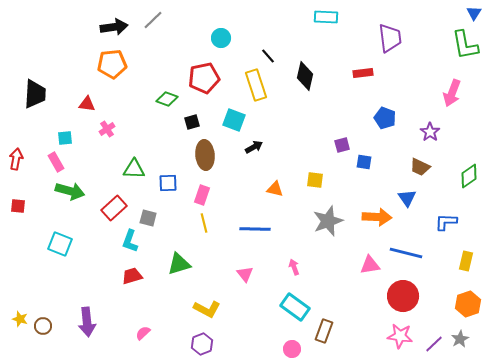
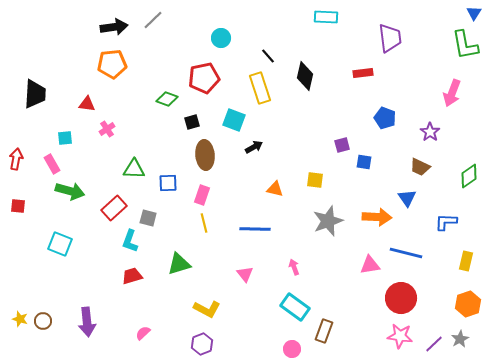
yellow rectangle at (256, 85): moved 4 px right, 3 px down
pink rectangle at (56, 162): moved 4 px left, 2 px down
red circle at (403, 296): moved 2 px left, 2 px down
brown circle at (43, 326): moved 5 px up
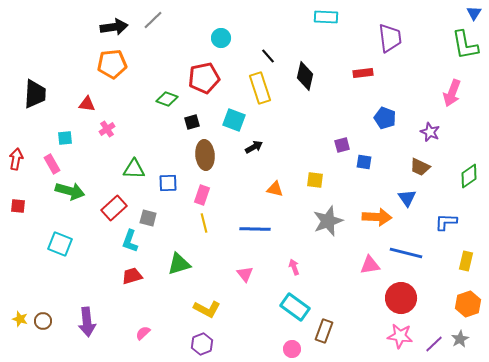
purple star at (430, 132): rotated 12 degrees counterclockwise
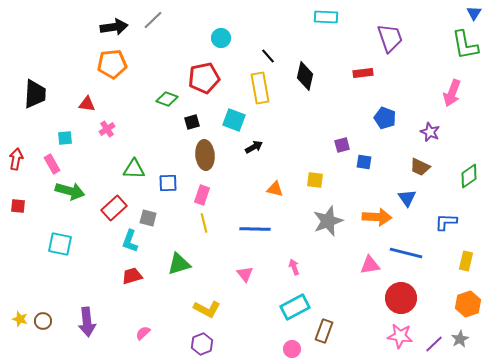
purple trapezoid at (390, 38): rotated 12 degrees counterclockwise
yellow rectangle at (260, 88): rotated 8 degrees clockwise
cyan square at (60, 244): rotated 10 degrees counterclockwise
cyan rectangle at (295, 307): rotated 64 degrees counterclockwise
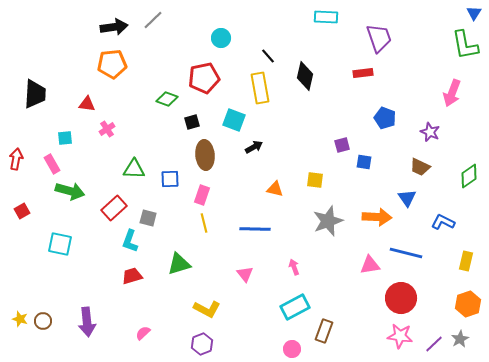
purple trapezoid at (390, 38): moved 11 px left
blue square at (168, 183): moved 2 px right, 4 px up
red square at (18, 206): moved 4 px right, 5 px down; rotated 35 degrees counterclockwise
blue L-shape at (446, 222): moved 3 px left; rotated 25 degrees clockwise
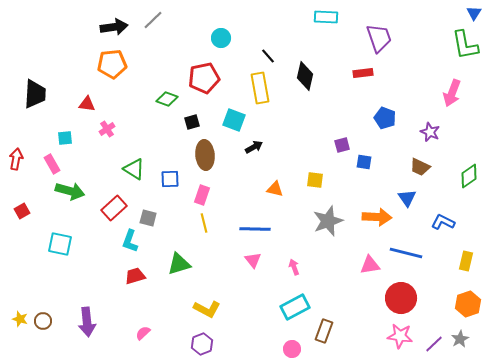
green triangle at (134, 169): rotated 30 degrees clockwise
pink triangle at (245, 274): moved 8 px right, 14 px up
red trapezoid at (132, 276): moved 3 px right
